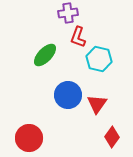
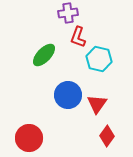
green ellipse: moved 1 px left
red diamond: moved 5 px left, 1 px up
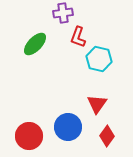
purple cross: moved 5 px left
green ellipse: moved 9 px left, 11 px up
blue circle: moved 32 px down
red circle: moved 2 px up
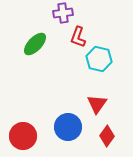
red circle: moved 6 px left
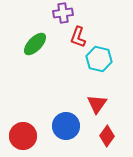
blue circle: moved 2 px left, 1 px up
